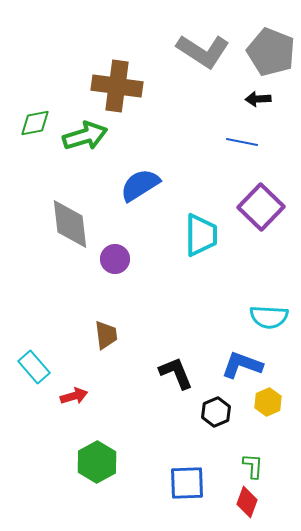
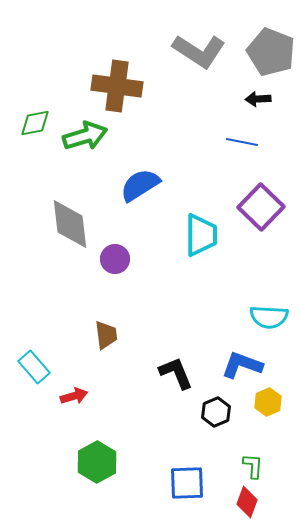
gray L-shape: moved 4 px left
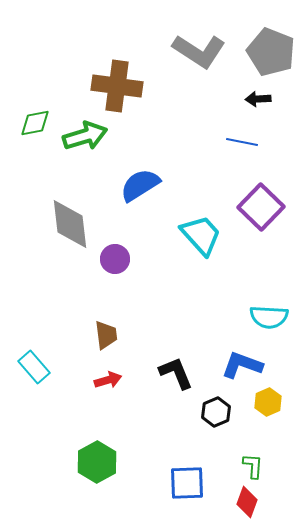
cyan trapezoid: rotated 42 degrees counterclockwise
red arrow: moved 34 px right, 16 px up
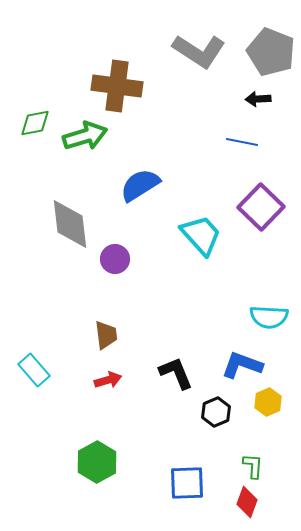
cyan rectangle: moved 3 px down
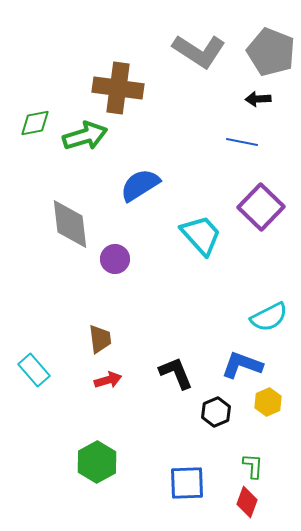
brown cross: moved 1 px right, 2 px down
cyan semicircle: rotated 30 degrees counterclockwise
brown trapezoid: moved 6 px left, 4 px down
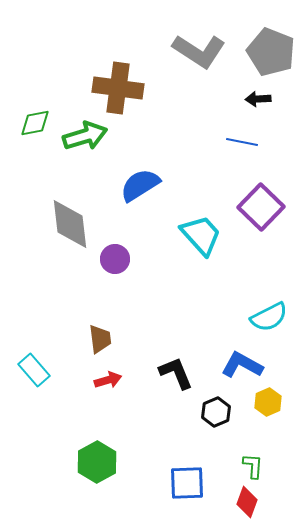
blue L-shape: rotated 9 degrees clockwise
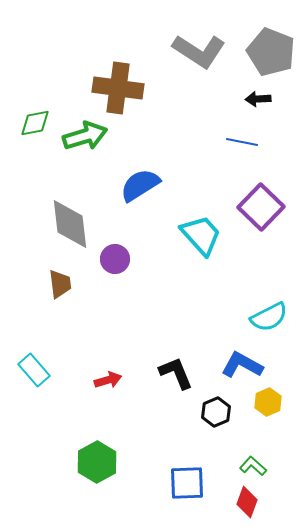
brown trapezoid: moved 40 px left, 55 px up
green L-shape: rotated 52 degrees counterclockwise
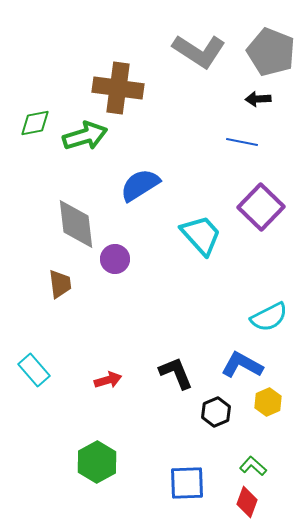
gray diamond: moved 6 px right
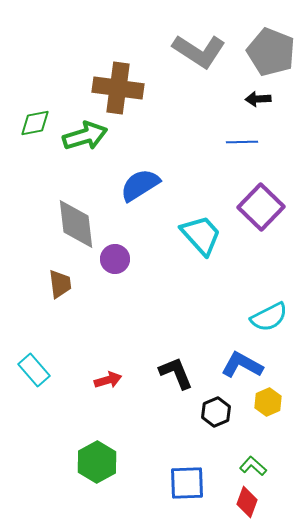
blue line: rotated 12 degrees counterclockwise
